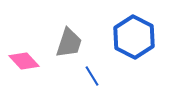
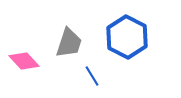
blue hexagon: moved 7 px left
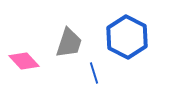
blue line: moved 2 px right, 3 px up; rotated 15 degrees clockwise
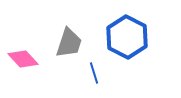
pink diamond: moved 1 px left, 2 px up
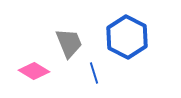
gray trapezoid: rotated 40 degrees counterclockwise
pink diamond: moved 11 px right, 12 px down; rotated 16 degrees counterclockwise
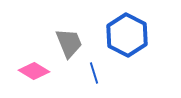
blue hexagon: moved 2 px up
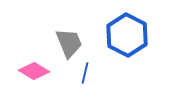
blue line: moved 9 px left; rotated 30 degrees clockwise
